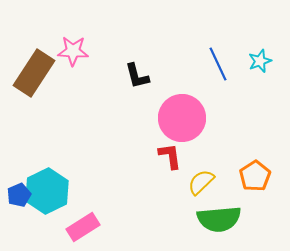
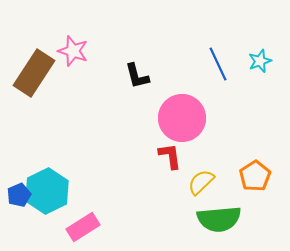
pink star: rotated 16 degrees clockwise
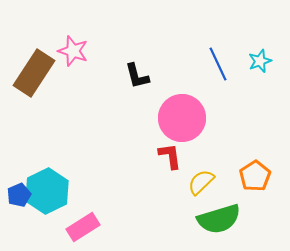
green semicircle: rotated 12 degrees counterclockwise
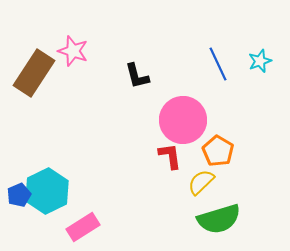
pink circle: moved 1 px right, 2 px down
orange pentagon: moved 37 px left, 25 px up; rotated 8 degrees counterclockwise
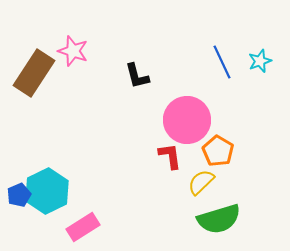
blue line: moved 4 px right, 2 px up
pink circle: moved 4 px right
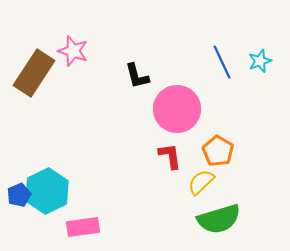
pink circle: moved 10 px left, 11 px up
pink rectangle: rotated 24 degrees clockwise
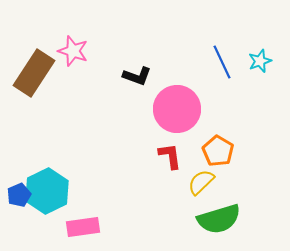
black L-shape: rotated 56 degrees counterclockwise
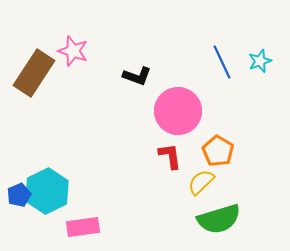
pink circle: moved 1 px right, 2 px down
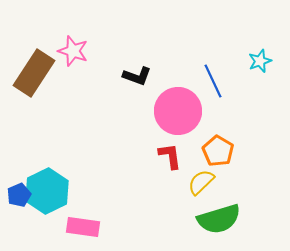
blue line: moved 9 px left, 19 px down
pink rectangle: rotated 16 degrees clockwise
